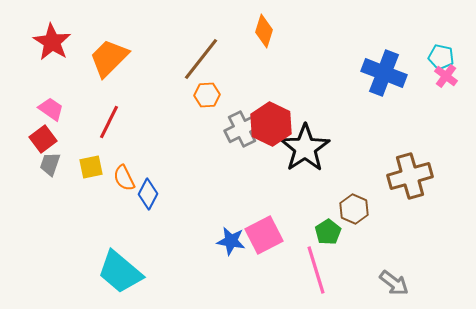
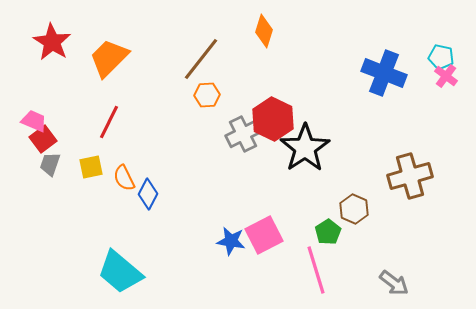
pink trapezoid: moved 17 px left, 12 px down; rotated 12 degrees counterclockwise
red hexagon: moved 2 px right, 5 px up
gray cross: moved 1 px right, 5 px down
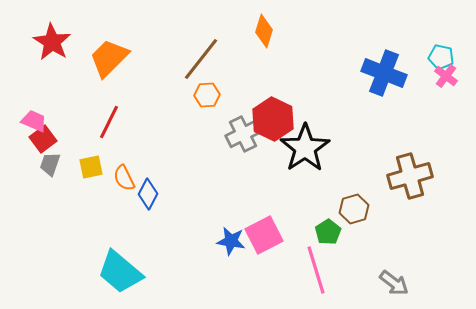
brown hexagon: rotated 20 degrees clockwise
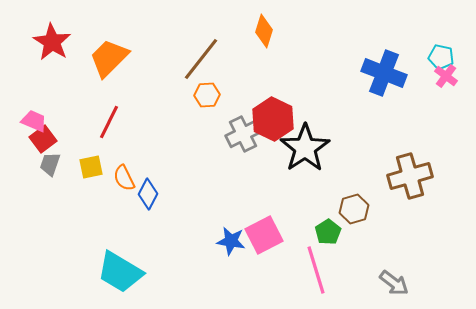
cyan trapezoid: rotated 9 degrees counterclockwise
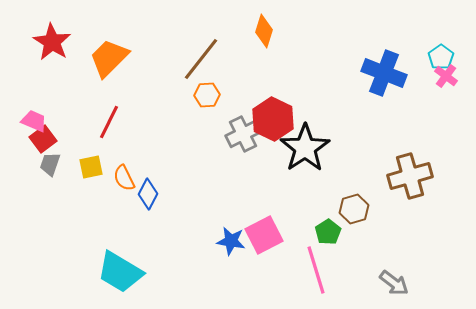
cyan pentagon: rotated 25 degrees clockwise
